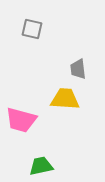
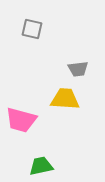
gray trapezoid: rotated 90 degrees counterclockwise
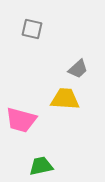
gray trapezoid: rotated 35 degrees counterclockwise
